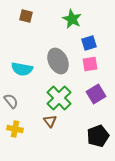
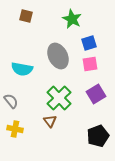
gray ellipse: moved 5 px up
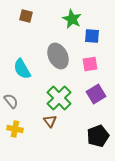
blue square: moved 3 px right, 7 px up; rotated 21 degrees clockwise
cyan semicircle: rotated 50 degrees clockwise
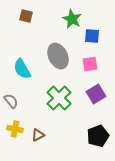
brown triangle: moved 12 px left, 14 px down; rotated 40 degrees clockwise
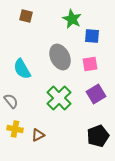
gray ellipse: moved 2 px right, 1 px down
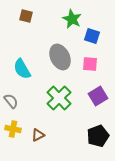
blue square: rotated 14 degrees clockwise
pink square: rotated 14 degrees clockwise
purple square: moved 2 px right, 2 px down
yellow cross: moved 2 px left
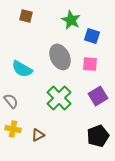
green star: moved 1 px left, 1 px down
cyan semicircle: rotated 30 degrees counterclockwise
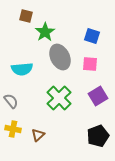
green star: moved 26 px left, 12 px down; rotated 12 degrees clockwise
cyan semicircle: rotated 35 degrees counterclockwise
brown triangle: rotated 16 degrees counterclockwise
